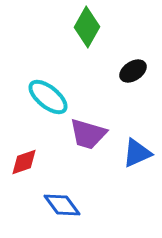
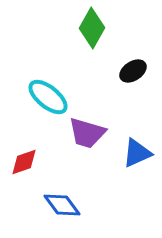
green diamond: moved 5 px right, 1 px down
purple trapezoid: moved 1 px left, 1 px up
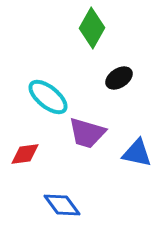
black ellipse: moved 14 px left, 7 px down
blue triangle: rotated 36 degrees clockwise
red diamond: moved 1 px right, 8 px up; rotated 12 degrees clockwise
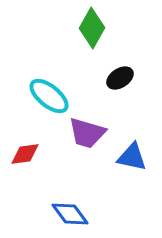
black ellipse: moved 1 px right
cyan ellipse: moved 1 px right, 1 px up
blue triangle: moved 5 px left, 4 px down
blue diamond: moved 8 px right, 9 px down
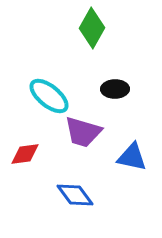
black ellipse: moved 5 px left, 11 px down; rotated 32 degrees clockwise
purple trapezoid: moved 4 px left, 1 px up
blue diamond: moved 5 px right, 19 px up
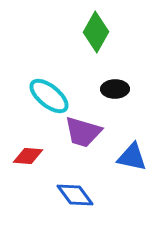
green diamond: moved 4 px right, 4 px down
red diamond: moved 3 px right, 2 px down; rotated 12 degrees clockwise
